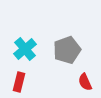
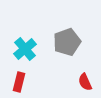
gray pentagon: moved 8 px up
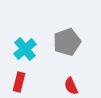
red semicircle: moved 14 px left, 4 px down
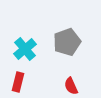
red rectangle: moved 1 px left
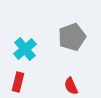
gray pentagon: moved 5 px right, 5 px up
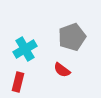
cyan cross: rotated 10 degrees clockwise
red semicircle: moved 9 px left, 16 px up; rotated 30 degrees counterclockwise
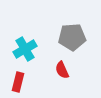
gray pentagon: rotated 16 degrees clockwise
red semicircle: rotated 30 degrees clockwise
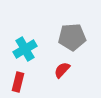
red semicircle: rotated 66 degrees clockwise
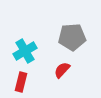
cyan cross: moved 2 px down
red rectangle: moved 3 px right
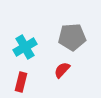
cyan cross: moved 4 px up
